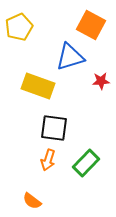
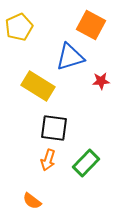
yellow rectangle: rotated 12 degrees clockwise
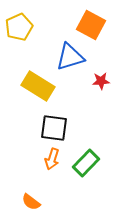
orange arrow: moved 4 px right, 1 px up
orange semicircle: moved 1 px left, 1 px down
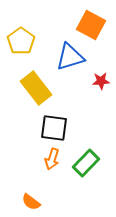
yellow pentagon: moved 2 px right, 14 px down; rotated 12 degrees counterclockwise
yellow rectangle: moved 2 px left, 2 px down; rotated 20 degrees clockwise
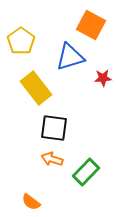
red star: moved 2 px right, 3 px up
orange arrow: rotated 90 degrees clockwise
green rectangle: moved 9 px down
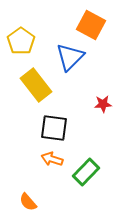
blue triangle: rotated 28 degrees counterclockwise
red star: moved 26 px down
yellow rectangle: moved 3 px up
orange semicircle: moved 3 px left; rotated 12 degrees clockwise
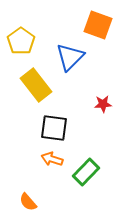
orange square: moved 7 px right; rotated 8 degrees counterclockwise
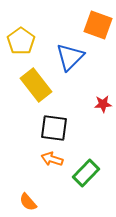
green rectangle: moved 1 px down
